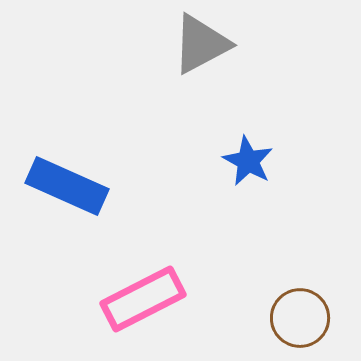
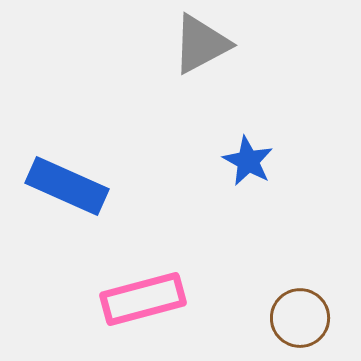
pink rectangle: rotated 12 degrees clockwise
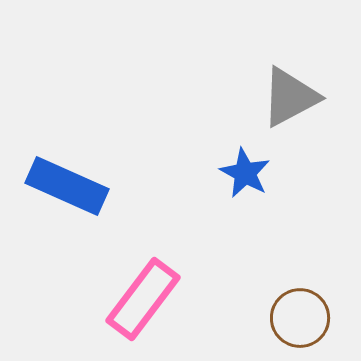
gray triangle: moved 89 px right, 53 px down
blue star: moved 3 px left, 12 px down
pink rectangle: rotated 38 degrees counterclockwise
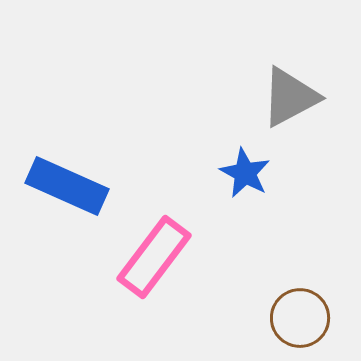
pink rectangle: moved 11 px right, 42 px up
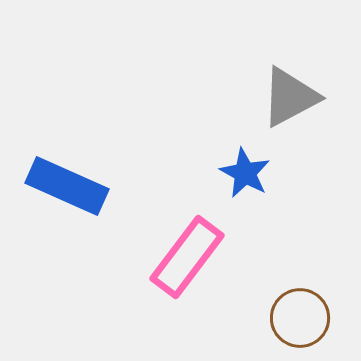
pink rectangle: moved 33 px right
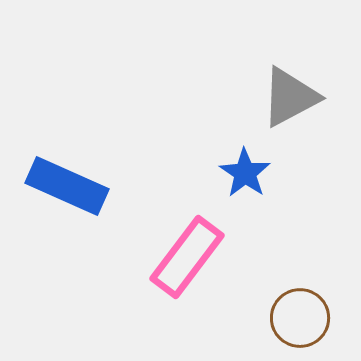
blue star: rotated 6 degrees clockwise
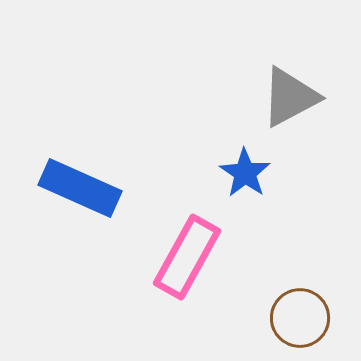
blue rectangle: moved 13 px right, 2 px down
pink rectangle: rotated 8 degrees counterclockwise
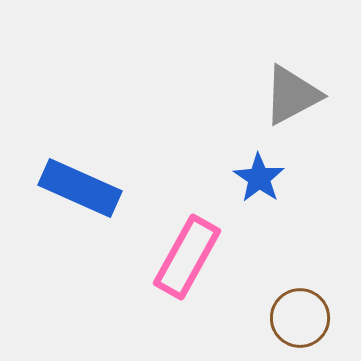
gray triangle: moved 2 px right, 2 px up
blue star: moved 14 px right, 5 px down
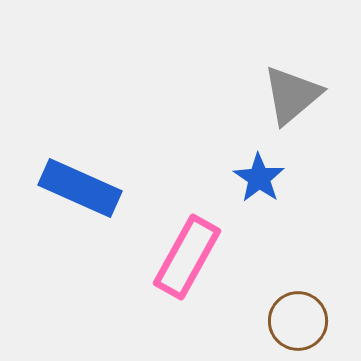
gray triangle: rotated 12 degrees counterclockwise
brown circle: moved 2 px left, 3 px down
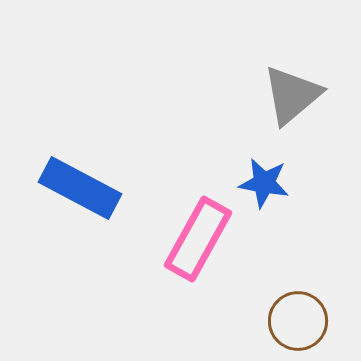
blue star: moved 5 px right, 5 px down; rotated 24 degrees counterclockwise
blue rectangle: rotated 4 degrees clockwise
pink rectangle: moved 11 px right, 18 px up
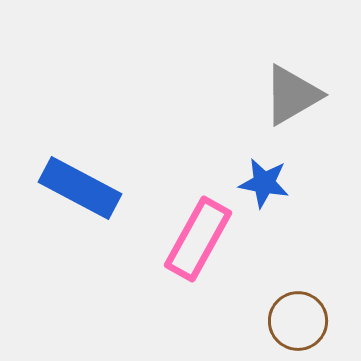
gray triangle: rotated 10 degrees clockwise
